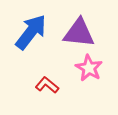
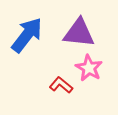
blue arrow: moved 4 px left, 3 px down
red L-shape: moved 14 px right
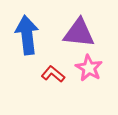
blue arrow: rotated 45 degrees counterclockwise
red L-shape: moved 8 px left, 11 px up
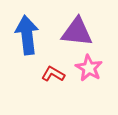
purple triangle: moved 2 px left, 1 px up
red L-shape: rotated 10 degrees counterclockwise
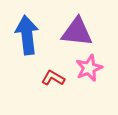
pink star: rotated 20 degrees clockwise
red L-shape: moved 4 px down
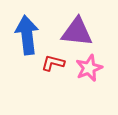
red L-shape: moved 15 px up; rotated 15 degrees counterclockwise
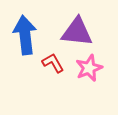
blue arrow: moved 2 px left
red L-shape: rotated 45 degrees clockwise
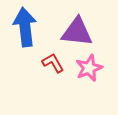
blue arrow: moved 8 px up
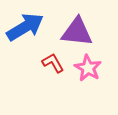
blue arrow: rotated 66 degrees clockwise
pink star: moved 1 px left; rotated 20 degrees counterclockwise
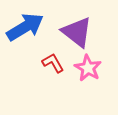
purple triangle: rotated 32 degrees clockwise
